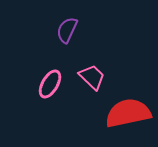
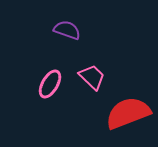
purple semicircle: rotated 84 degrees clockwise
red semicircle: rotated 9 degrees counterclockwise
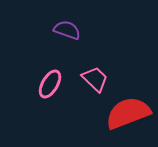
pink trapezoid: moved 3 px right, 2 px down
